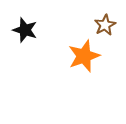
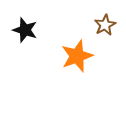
orange star: moved 7 px left
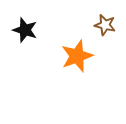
brown star: rotated 30 degrees counterclockwise
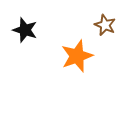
brown star: rotated 10 degrees clockwise
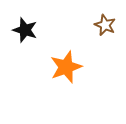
orange star: moved 11 px left, 11 px down
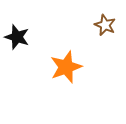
black star: moved 8 px left, 7 px down
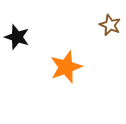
brown star: moved 5 px right
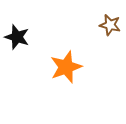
brown star: rotated 10 degrees counterclockwise
